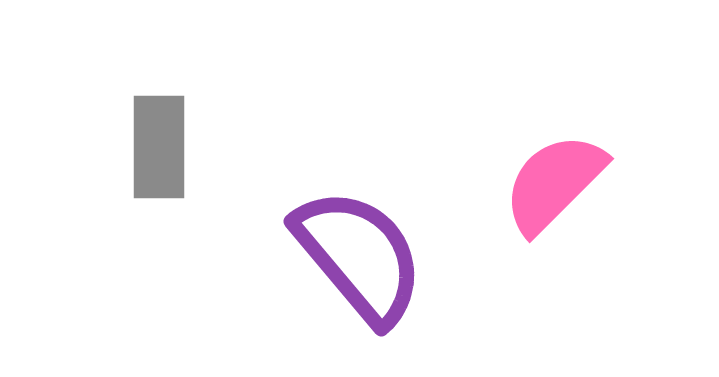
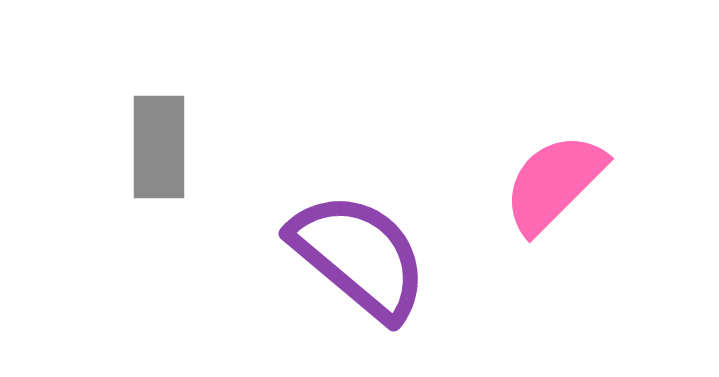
purple semicircle: rotated 10 degrees counterclockwise
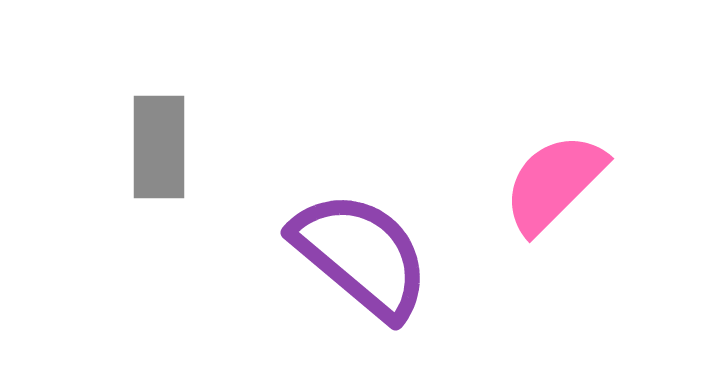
purple semicircle: moved 2 px right, 1 px up
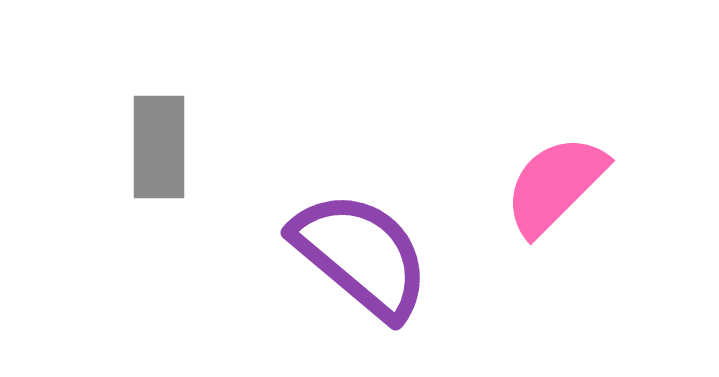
pink semicircle: moved 1 px right, 2 px down
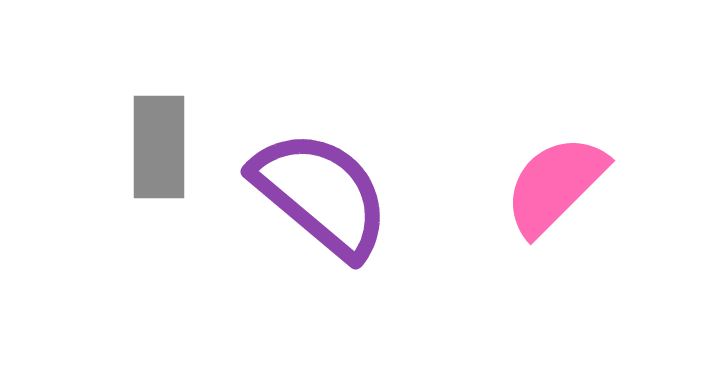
purple semicircle: moved 40 px left, 61 px up
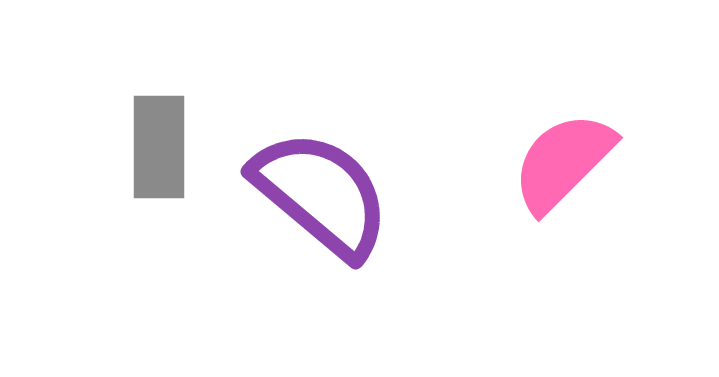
pink semicircle: moved 8 px right, 23 px up
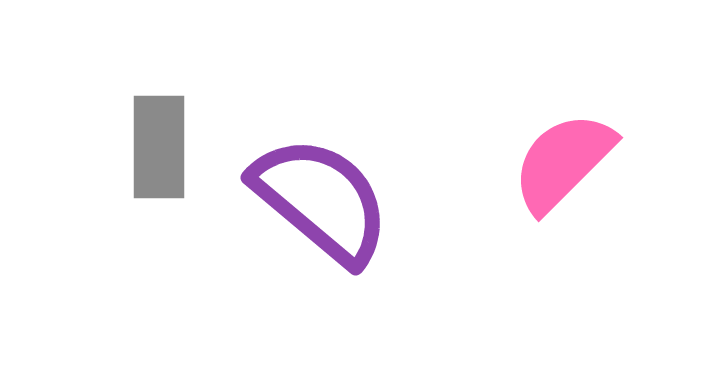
purple semicircle: moved 6 px down
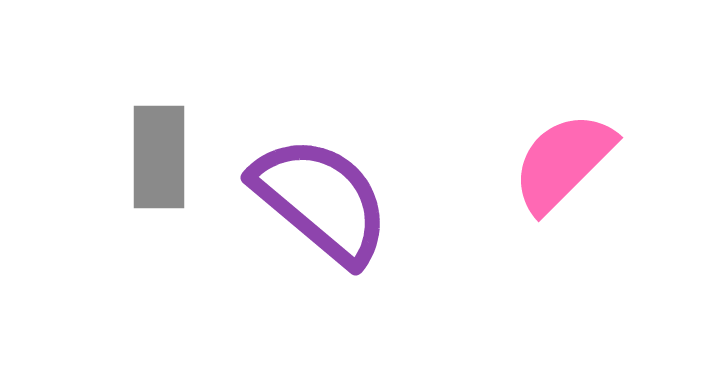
gray rectangle: moved 10 px down
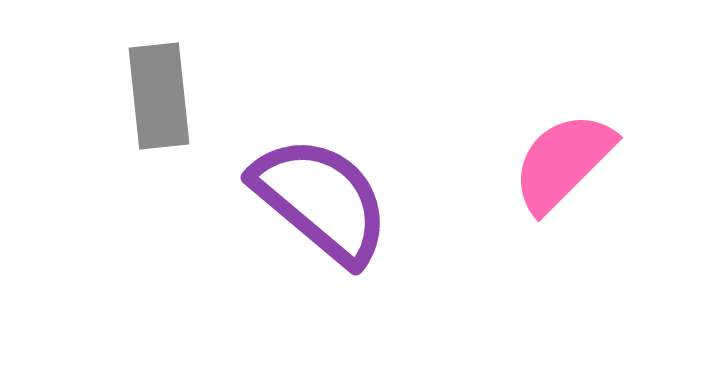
gray rectangle: moved 61 px up; rotated 6 degrees counterclockwise
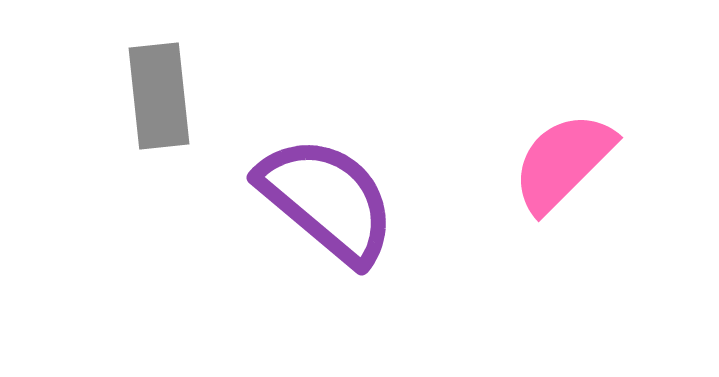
purple semicircle: moved 6 px right
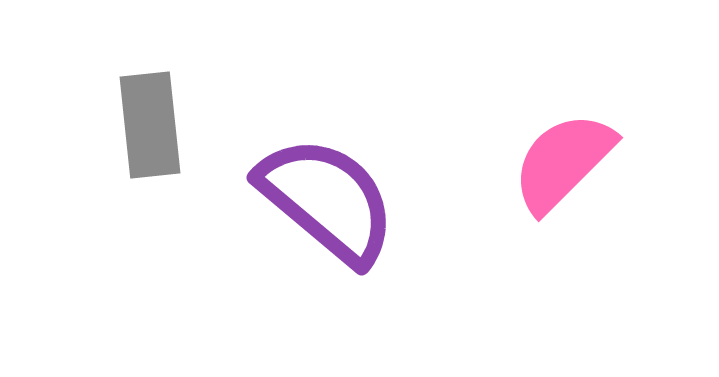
gray rectangle: moved 9 px left, 29 px down
